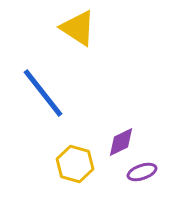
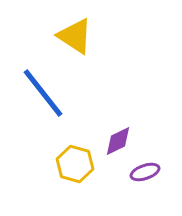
yellow triangle: moved 3 px left, 8 px down
purple diamond: moved 3 px left, 1 px up
purple ellipse: moved 3 px right
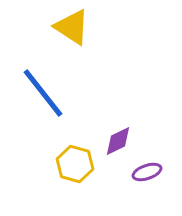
yellow triangle: moved 3 px left, 9 px up
purple ellipse: moved 2 px right
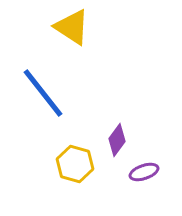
purple diamond: moved 1 px left, 1 px up; rotated 28 degrees counterclockwise
purple ellipse: moved 3 px left
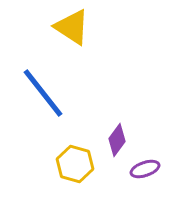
purple ellipse: moved 1 px right, 3 px up
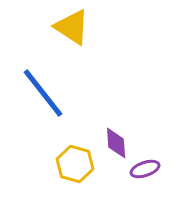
purple diamond: moved 1 px left, 3 px down; rotated 40 degrees counterclockwise
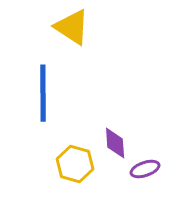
blue line: rotated 38 degrees clockwise
purple diamond: moved 1 px left
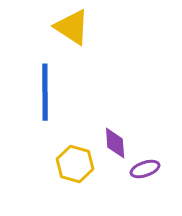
blue line: moved 2 px right, 1 px up
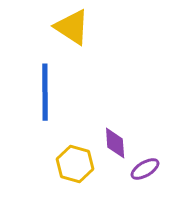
purple ellipse: rotated 12 degrees counterclockwise
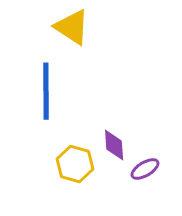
blue line: moved 1 px right, 1 px up
purple diamond: moved 1 px left, 2 px down
